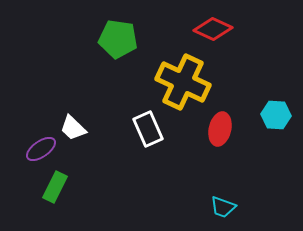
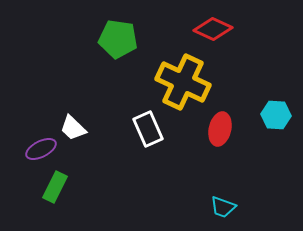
purple ellipse: rotated 8 degrees clockwise
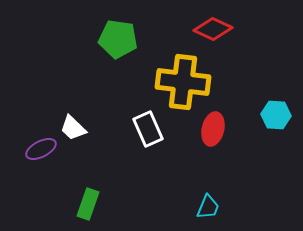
yellow cross: rotated 18 degrees counterclockwise
red ellipse: moved 7 px left
green rectangle: moved 33 px right, 17 px down; rotated 8 degrees counterclockwise
cyan trapezoid: moved 15 px left; rotated 88 degrees counterclockwise
